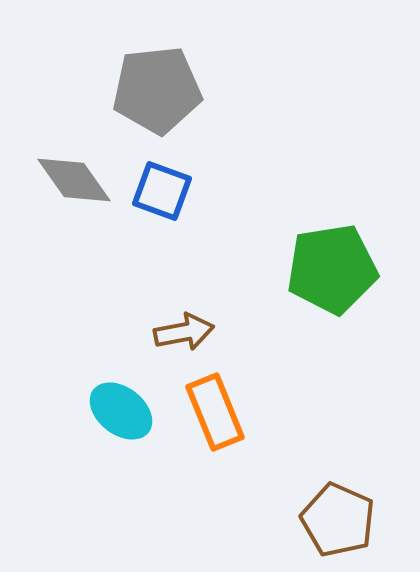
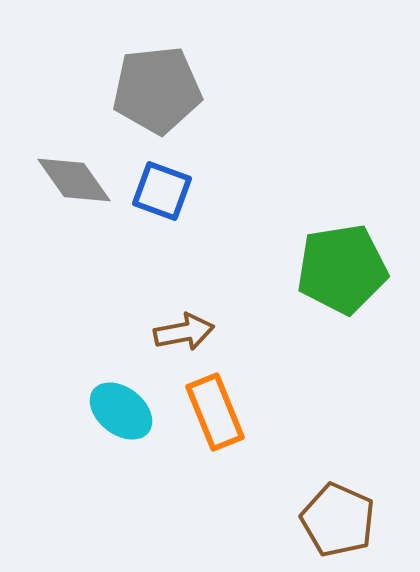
green pentagon: moved 10 px right
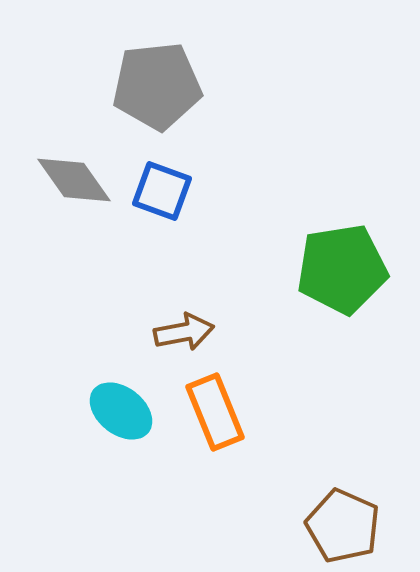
gray pentagon: moved 4 px up
brown pentagon: moved 5 px right, 6 px down
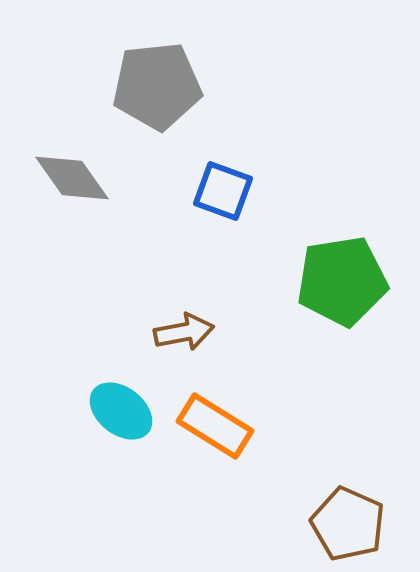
gray diamond: moved 2 px left, 2 px up
blue square: moved 61 px right
green pentagon: moved 12 px down
orange rectangle: moved 14 px down; rotated 36 degrees counterclockwise
brown pentagon: moved 5 px right, 2 px up
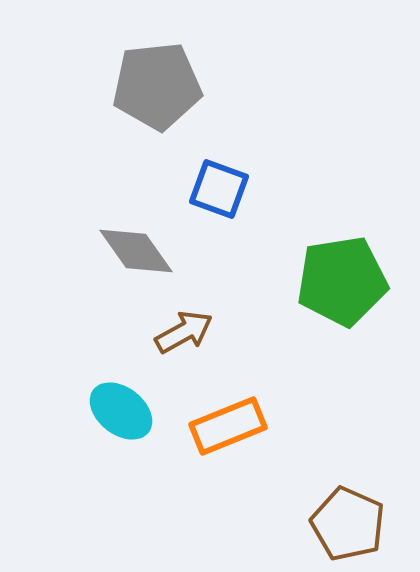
gray diamond: moved 64 px right, 73 px down
blue square: moved 4 px left, 2 px up
brown arrow: rotated 18 degrees counterclockwise
orange rectangle: moved 13 px right; rotated 54 degrees counterclockwise
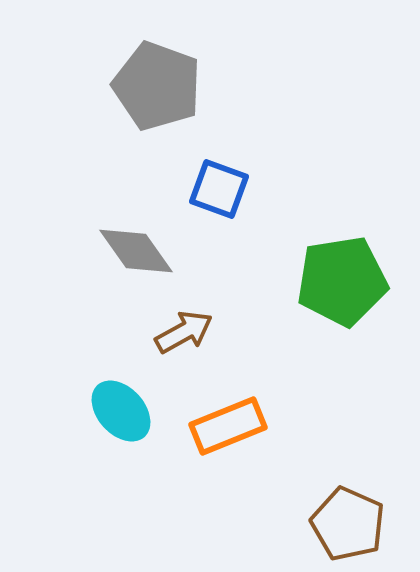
gray pentagon: rotated 26 degrees clockwise
cyan ellipse: rotated 10 degrees clockwise
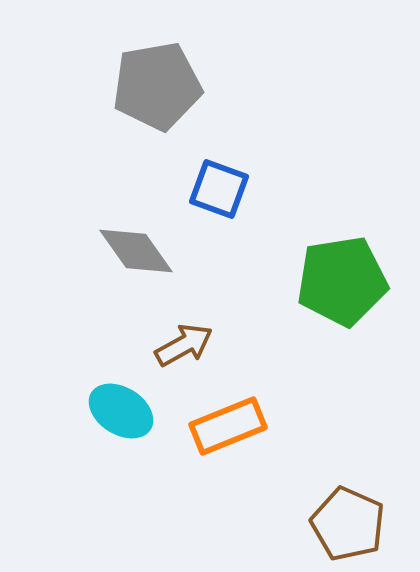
gray pentagon: rotated 30 degrees counterclockwise
brown arrow: moved 13 px down
cyan ellipse: rotated 16 degrees counterclockwise
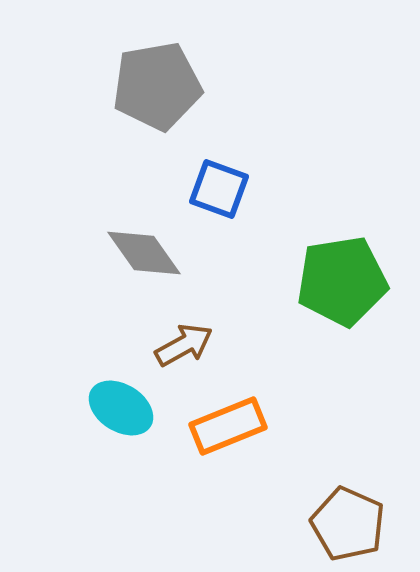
gray diamond: moved 8 px right, 2 px down
cyan ellipse: moved 3 px up
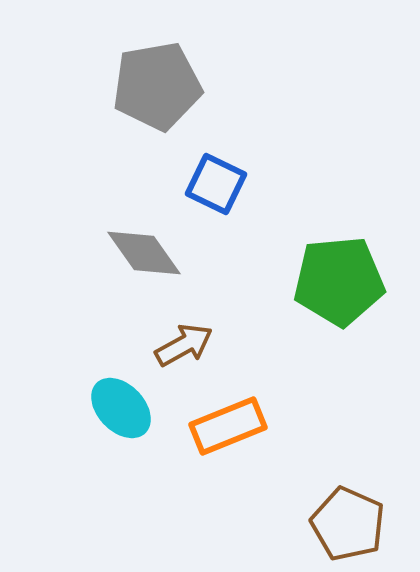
blue square: moved 3 px left, 5 px up; rotated 6 degrees clockwise
green pentagon: moved 3 px left; rotated 4 degrees clockwise
cyan ellipse: rotated 14 degrees clockwise
